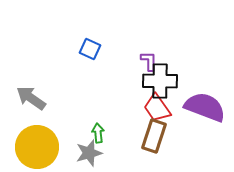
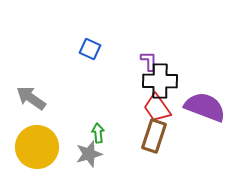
gray star: moved 1 px down
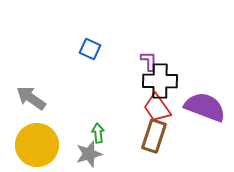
yellow circle: moved 2 px up
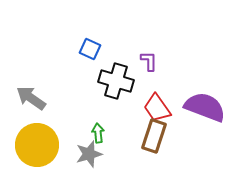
black cross: moved 44 px left; rotated 16 degrees clockwise
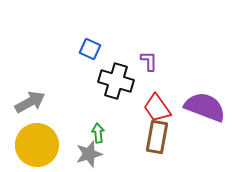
gray arrow: moved 1 px left, 4 px down; rotated 116 degrees clockwise
brown rectangle: moved 3 px right, 1 px down; rotated 8 degrees counterclockwise
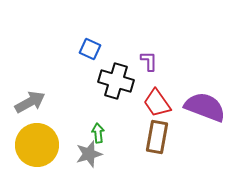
red trapezoid: moved 5 px up
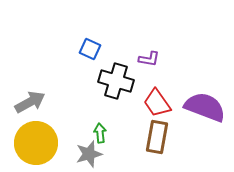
purple L-shape: moved 2 px up; rotated 100 degrees clockwise
green arrow: moved 2 px right
yellow circle: moved 1 px left, 2 px up
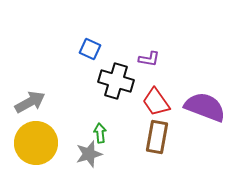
red trapezoid: moved 1 px left, 1 px up
